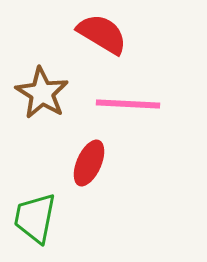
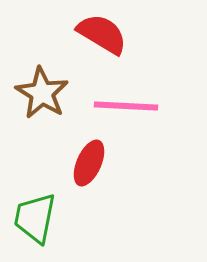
pink line: moved 2 px left, 2 px down
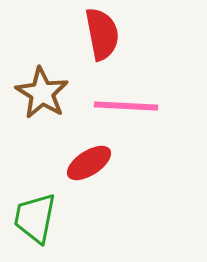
red semicircle: rotated 48 degrees clockwise
red ellipse: rotated 33 degrees clockwise
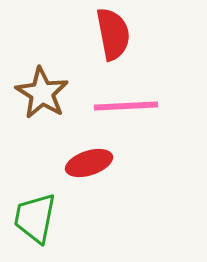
red semicircle: moved 11 px right
pink line: rotated 6 degrees counterclockwise
red ellipse: rotated 15 degrees clockwise
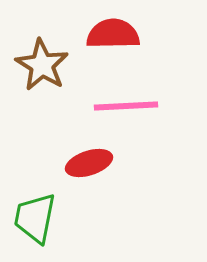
red semicircle: rotated 80 degrees counterclockwise
brown star: moved 28 px up
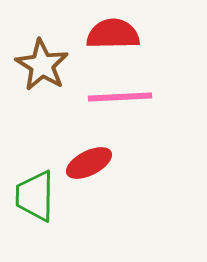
pink line: moved 6 px left, 9 px up
red ellipse: rotated 9 degrees counterclockwise
green trapezoid: moved 22 px up; rotated 10 degrees counterclockwise
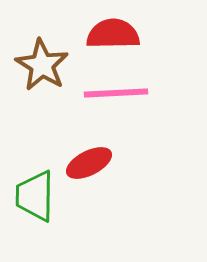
pink line: moved 4 px left, 4 px up
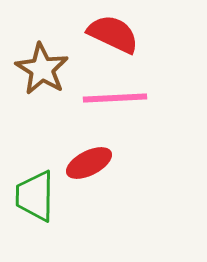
red semicircle: rotated 26 degrees clockwise
brown star: moved 4 px down
pink line: moved 1 px left, 5 px down
